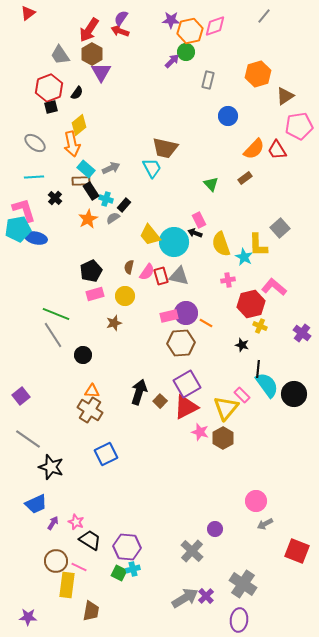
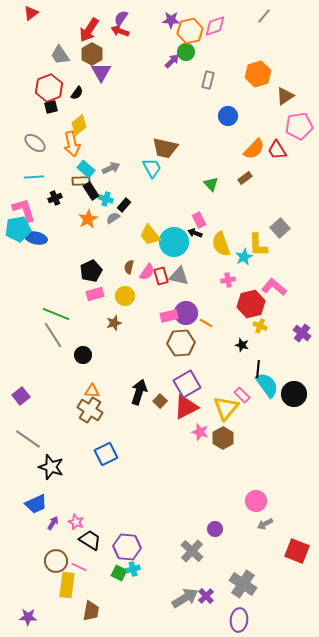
red triangle at (28, 13): moved 3 px right
black cross at (55, 198): rotated 24 degrees clockwise
cyan star at (244, 257): rotated 18 degrees clockwise
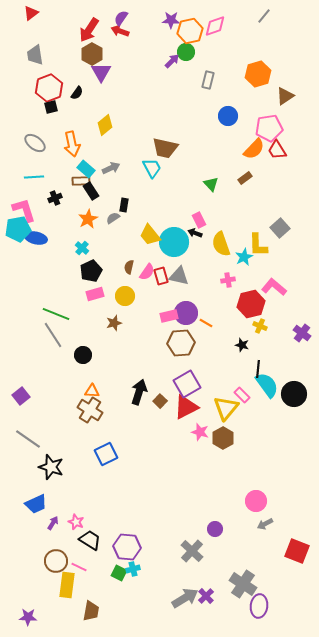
gray trapezoid at (60, 55): moved 25 px left; rotated 25 degrees clockwise
yellow diamond at (79, 125): moved 26 px right
pink pentagon at (299, 126): moved 30 px left, 2 px down
cyan cross at (106, 199): moved 24 px left, 49 px down; rotated 24 degrees clockwise
black rectangle at (124, 205): rotated 32 degrees counterclockwise
purple ellipse at (239, 620): moved 20 px right, 14 px up
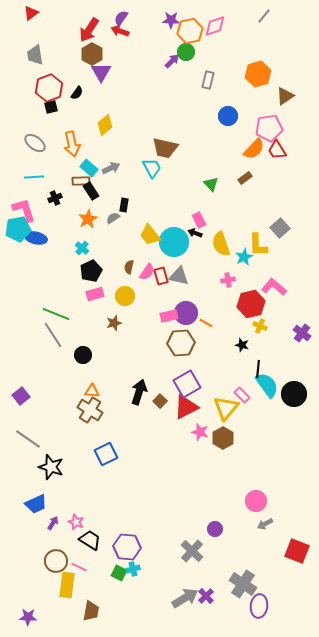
cyan rectangle at (86, 169): moved 3 px right, 1 px up
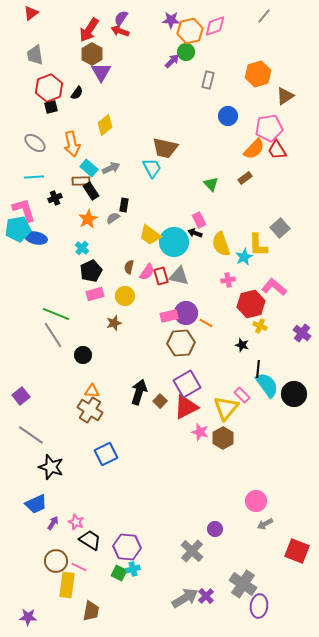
yellow trapezoid at (150, 235): rotated 15 degrees counterclockwise
gray line at (28, 439): moved 3 px right, 4 px up
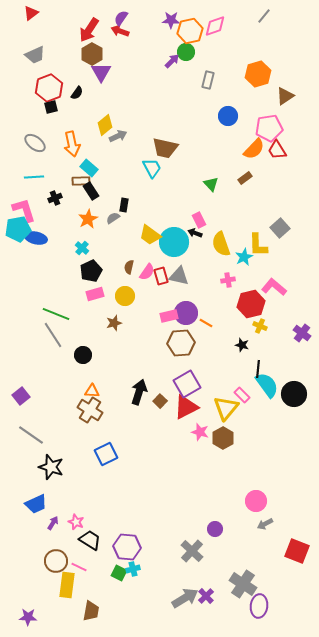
gray trapezoid at (35, 55): rotated 105 degrees counterclockwise
gray arrow at (111, 168): moved 7 px right, 32 px up
